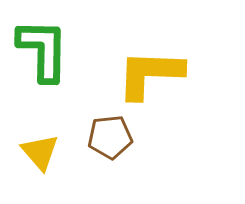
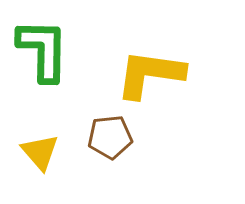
yellow L-shape: rotated 6 degrees clockwise
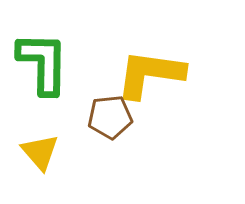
green L-shape: moved 13 px down
brown pentagon: moved 20 px up
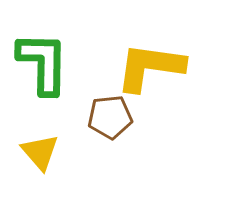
yellow L-shape: moved 7 px up
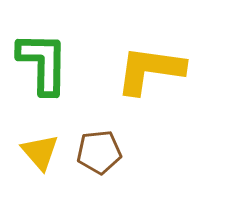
yellow L-shape: moved 3 px down
brown pentagon: moved 11 px left, 35 px down
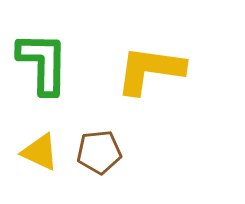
yellow triangle: rotated 24 degrees counterclockwise
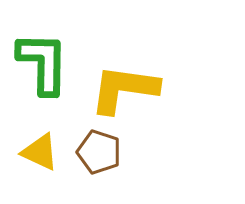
yellow L-shape: moved 26 px left, 19 px down
brown pentagon: rotated 24 degrees clockwise
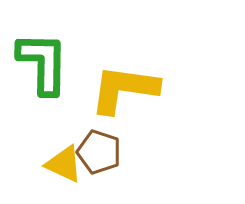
yellow triangle: moved 24 px right, 12 px down
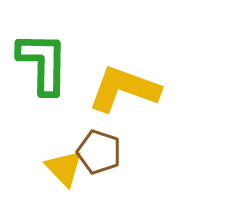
yellow L-shape: rotated 12 degrees clockwise
yellow triangle: moved 4 px down; rotated 21 degrees clockwise
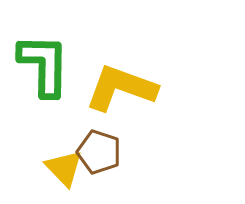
green L-shape: moved 1 px right, 2 px down
yellow L-shape: moved 3 px left, 1 px up
